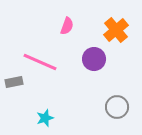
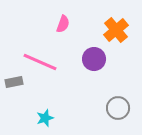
pink semicircle: moved 4 px left, 2 px up
gray circle: moved 1 px right, 1 px down
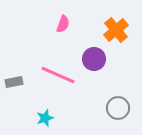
pink line: moved 18 px right, 13 px down
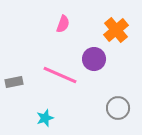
pink line: moved 2 px right
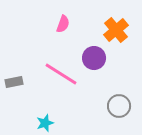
purple circle: moved 1 px up
pink line: moved 1 px right, 1 px up; rotated 8 degrees clockwise
gray circle: moved 1 px right, 2 px up
cyan star: moved 5 px down
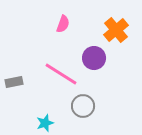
gray circle: moved 36 px left
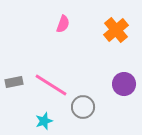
purple circle: moved 30 px right, 26 px down
pink line: moved 10 px left, 11 px down
gray circle: moved 1 px down
cyan star: moved 1 px left, 2 px up
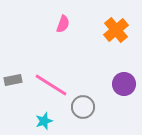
gray rectangle: moved 1 px left, 2 px up
